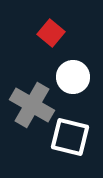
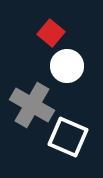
white circle: moved 6 px left, 11 px up
white square: moved 2 px left; rotated 9 degrees clockwise
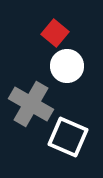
red square: moved 4 px right
gray cross: moved 1 px left, 1 px up
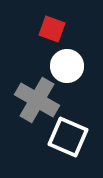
red square: moved 3 px left, 4 px up; rotated 20 degrees counterclockwise
gray cross: moved 6 px right, 4 px up
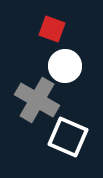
white circle: moved 2 px left
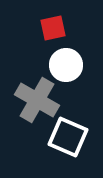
red square: moved 1 px right, 1 px up; rotated 32 degrees counterclockwise
white circle: moved 1 px right, 1 px up
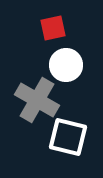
white square: rotated 9 degrees counterclockwise
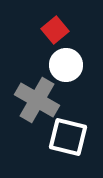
red square: moved 2 px right, 2 px down; rotated 28 degrees counterclockwise
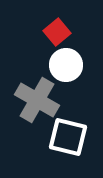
red square: moved 2 px right, 2 px down
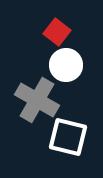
red square: rotated 12 degrees counterclockwise
